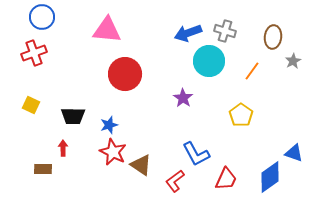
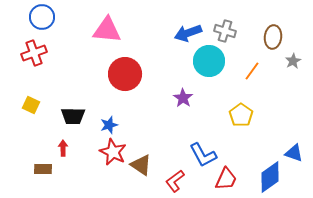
blue L-shape: moved 7 px right, 1 px down
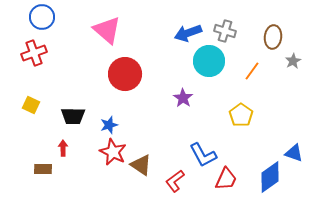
pink triangle: rotated 36 degrees clockwise
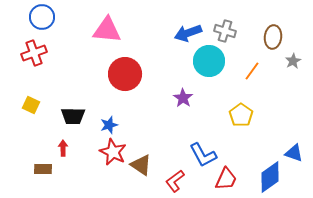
pink triangle: rotated 36 degrees counterclockwise
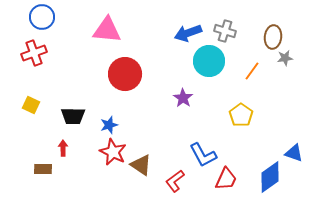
gray star: moved 8 px left, 3 px up; rotated 21 degrees clockwise
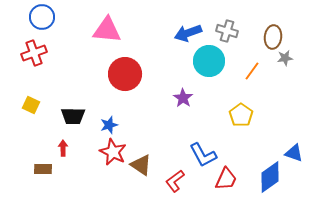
gray cross: moved 2 px right
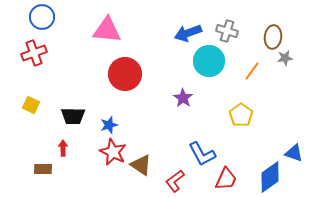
blue L-shape: moved 1 px left, 1 px up
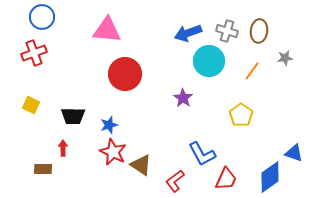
brown ellipse: moved 14 px left, 6 px up
